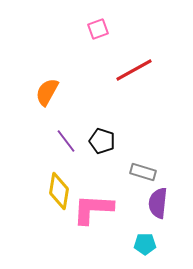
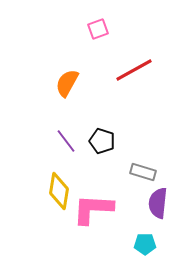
orange semicircle: moved 20 px right, 9 px up
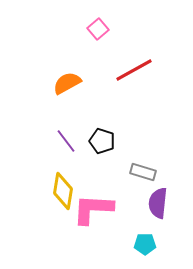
pink square: rotated 20 degrees counterclockwise
orange semicircle: rotated 32 degrees clockwise
yellow diamond: moved 4 px right
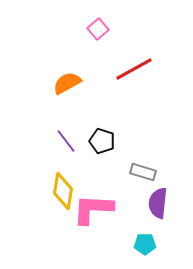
red line: moved 1 px up
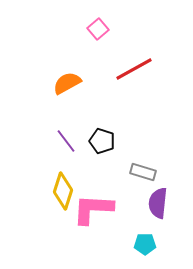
yellow diamond: rotated 9 degrees clockwise
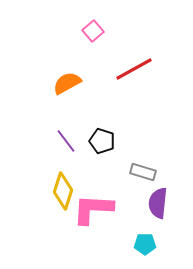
pink square: moved 5 px left, 2 px down
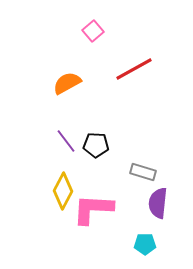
black pentagon: moved 6 px left, 4 px down; rotated 15 degrees counterclockwise
yellow diamond: rotated 9 degrees clockwise
